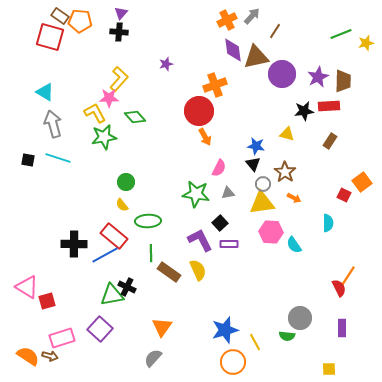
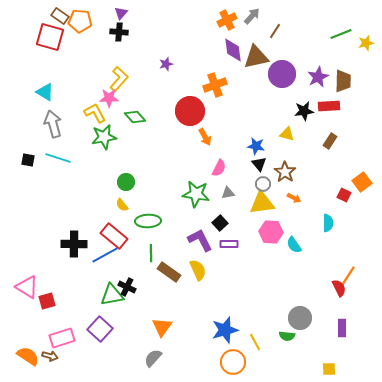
red circle at (199, 111): moved 9 px left
black triangle at (253, 164): moved 6 px right
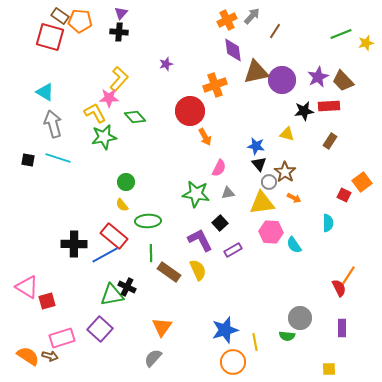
brown triangle at (256, 57): moved 15 px down
purple circle at (282, 74): moved 6 px down
brown trapezoid at (343, 81): rotated 135 degrees clockwise
gray circle at (263, 184): moved 6 px right, 2 px up
purple rectangle at (229, 244): moved 4 px right, 6 px down; rotated 30 degrees counterclockwise
yellow line at (255, 342): rotated 18 degrees clockwise
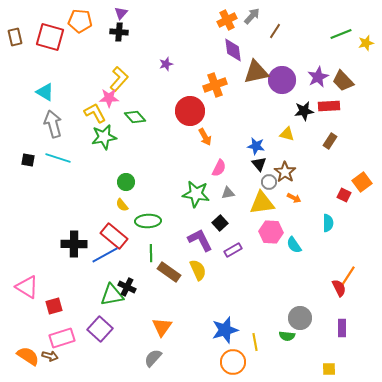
brown rectangle at (60, 16): moved 45 px left, 21 px down; rotated 42 degrees clockwise
red square at (47, 301): moved 7 px right, 5 px down
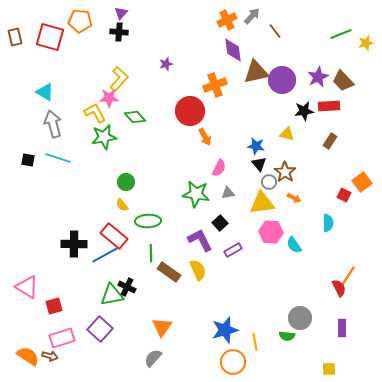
brown line at (275, 31): rotated 70 degrees counterclockwise
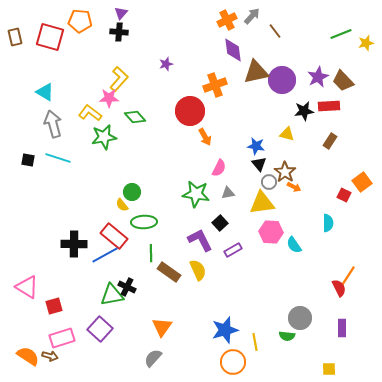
yellow L-shape at (95, 113): moved 5 px left; rotated 25 degrees counterclockwise
green circle at (126, 182): moved 6 px right, 10 px down
orange arrow at (294, 198): moved 11 px up
green ellipse at (148, 221): moved 4 px left, 1 px down
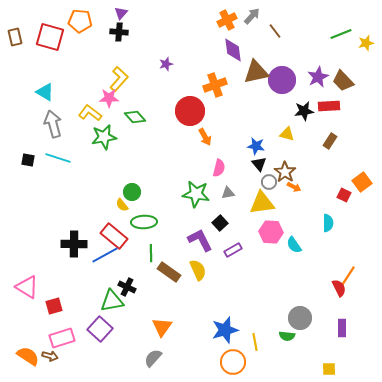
pink semicircle at (219, 168): rotated 12 degrees counterclockwise
green triangle at (112, 295): moved 6 px down
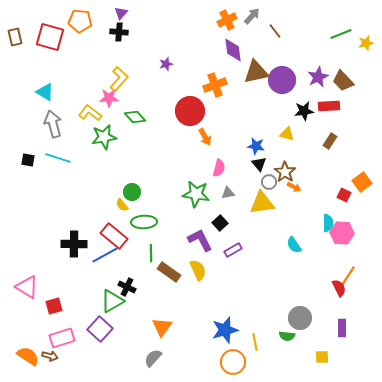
pink hexagon at (271, 232): moved 71 px right, 1 px down
green triangle at (112, 301): rotated 20 degrees counterclockwise
yellow square at (329, 369): moved 7 px left, 12 px up
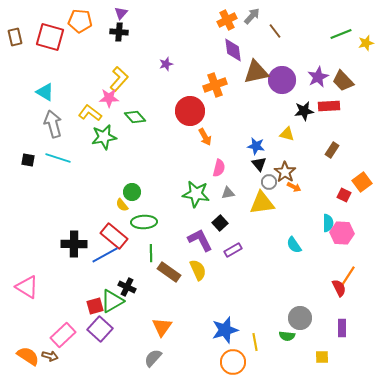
brown rectangle at (330, 141): moved 2 px right, 9 px down
red square at (54, 306): moved 41 px right
pink rectangle at (62, 338): moved 1 px right, 3 px up; rotated 25 degrees counterclockwise
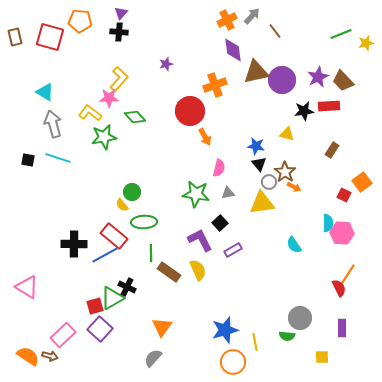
orange line at (348, 276): moved 2 px up
green triangle at (112, 301): moved 3 px up
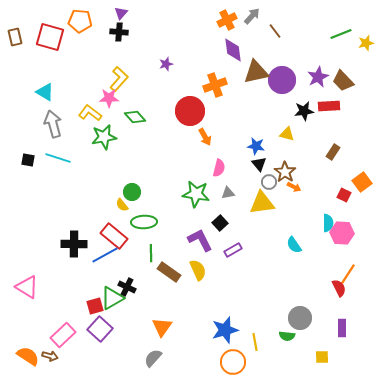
brown rectangle at (332, 150): moved 1 px right, 2 px down
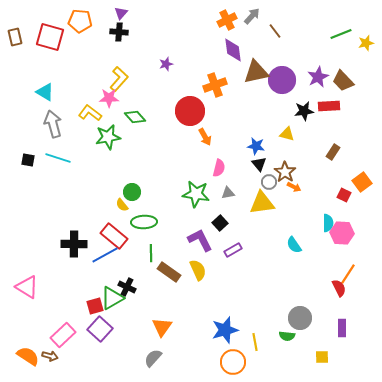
green star at (104, 137): moved 4 px right
